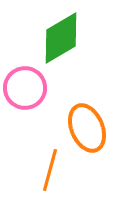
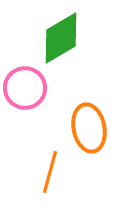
orange ellipse: moved 2 px right; rotated 12 degrees clockwise
orange line: moved 2 px down
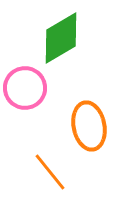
orange ellipse: moved 2 px up
orange line: rotated 54 degrees counterclockwise
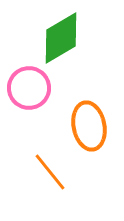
pink circle: moved 4 px right
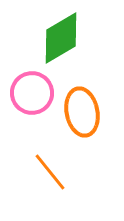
pink circle: moved 3 px right, 5 px down
orange ellipse: moved 7 px left, 14 px up
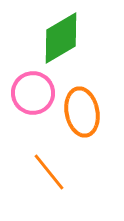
pink circle: moved 1 px right
orange line: moved 1 px left
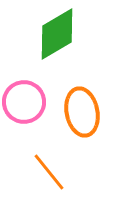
green diamond: moved 4 px left, 4 px up
pink circle: moved 9 px left, 9 px down
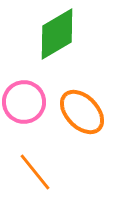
orange ellipse: rotated 33 degrees counterclockwise
orange line: moved 14 px left
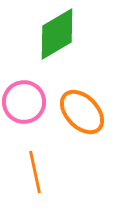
orange line: rotated 27 degrees clockwise
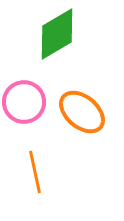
orange ellipse: rotated 6 degrees counterclockwise
